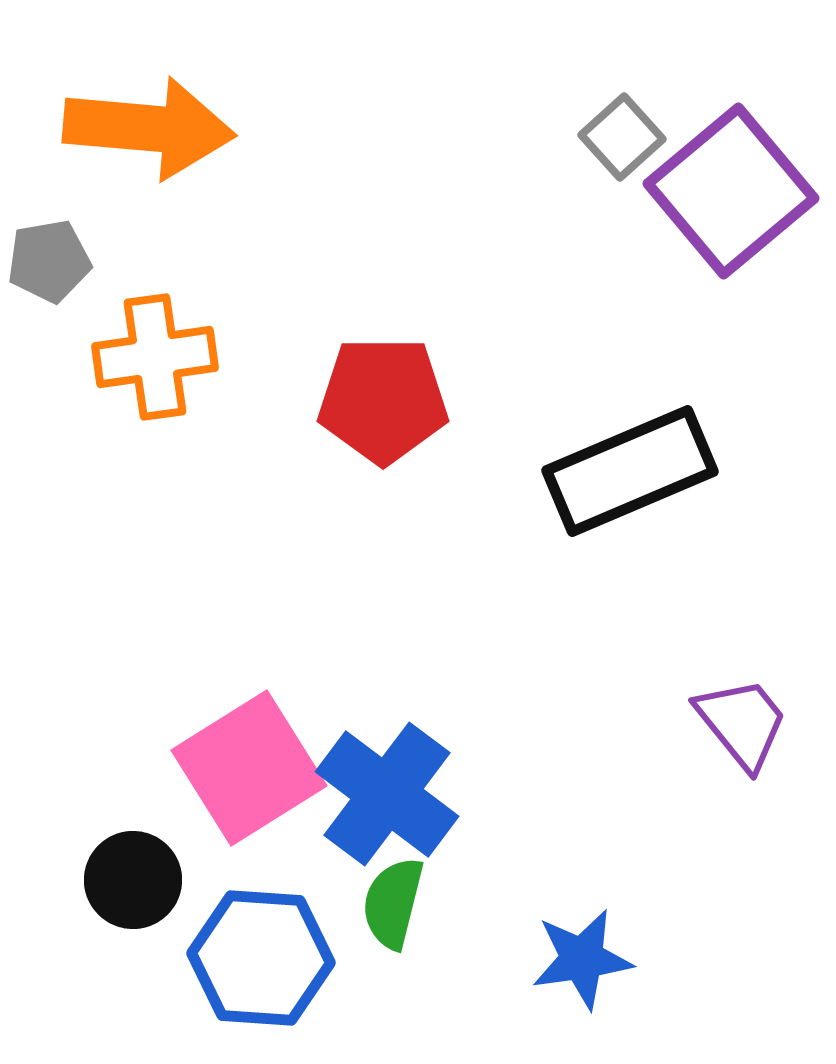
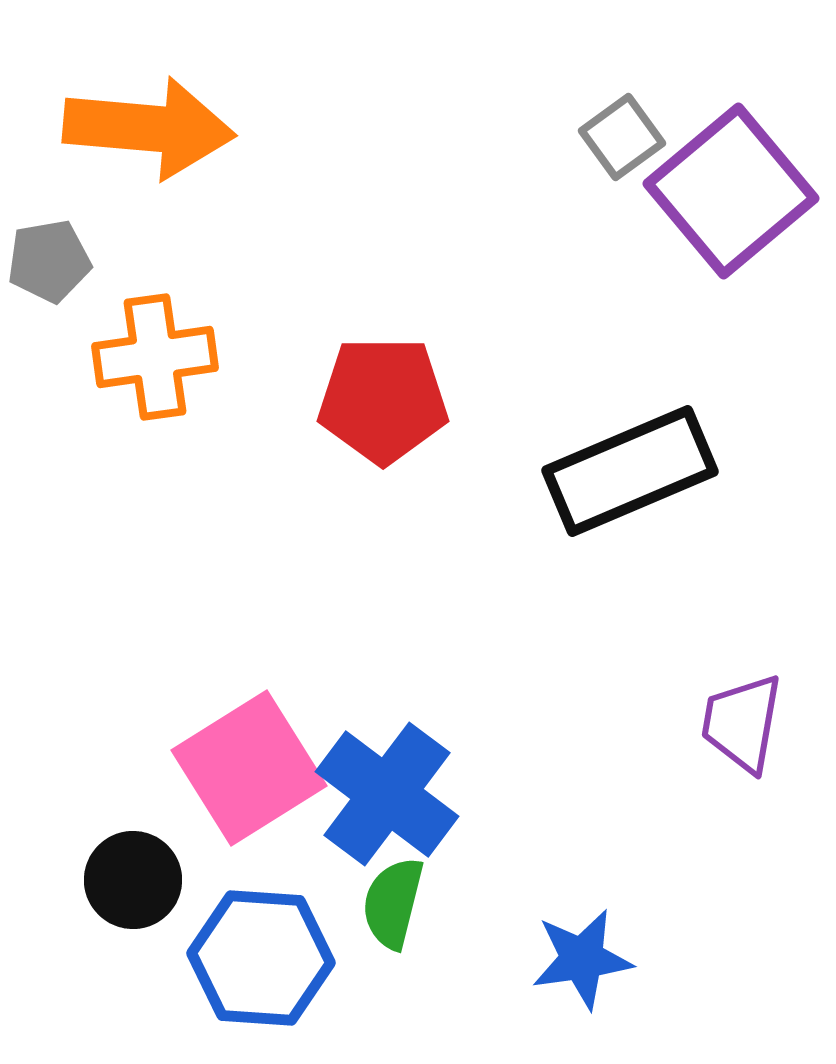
gray square: rotated 6 degrees clockwise
purple trapezoid: rotated 131 degrees counterclockwise
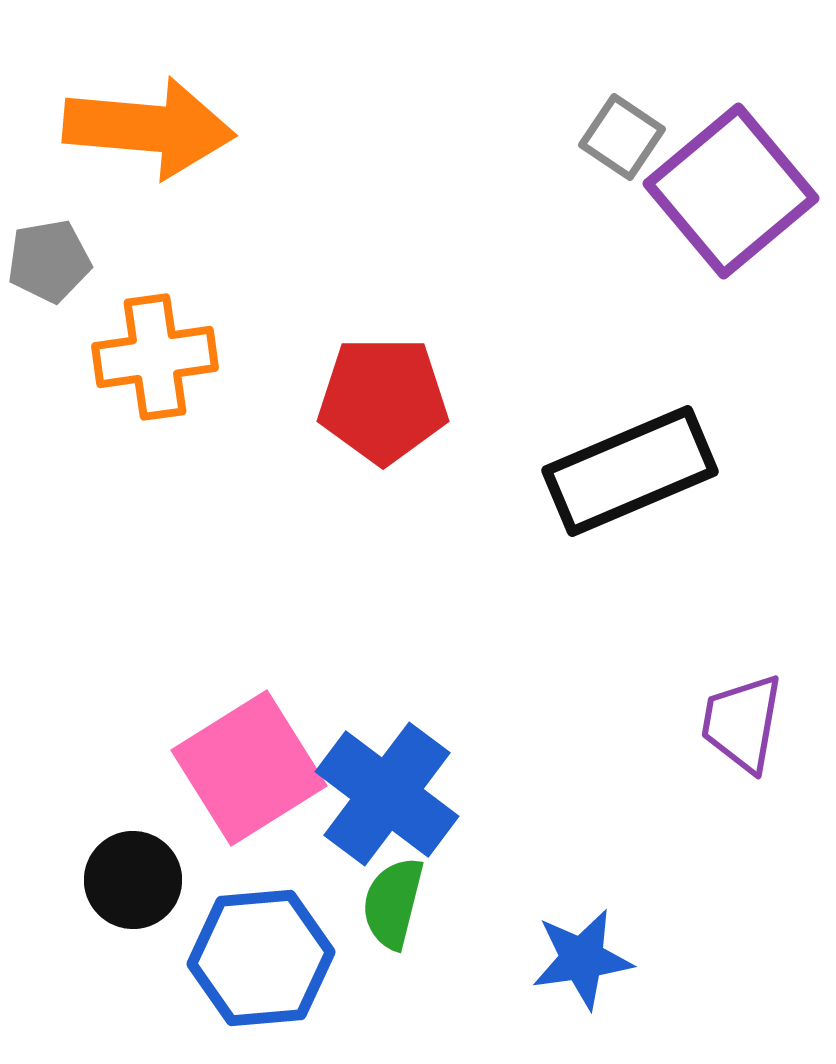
gray square: rotated 20 degrees counterclockwise
blue hexagon: rotated 9 degrees counterclockwise
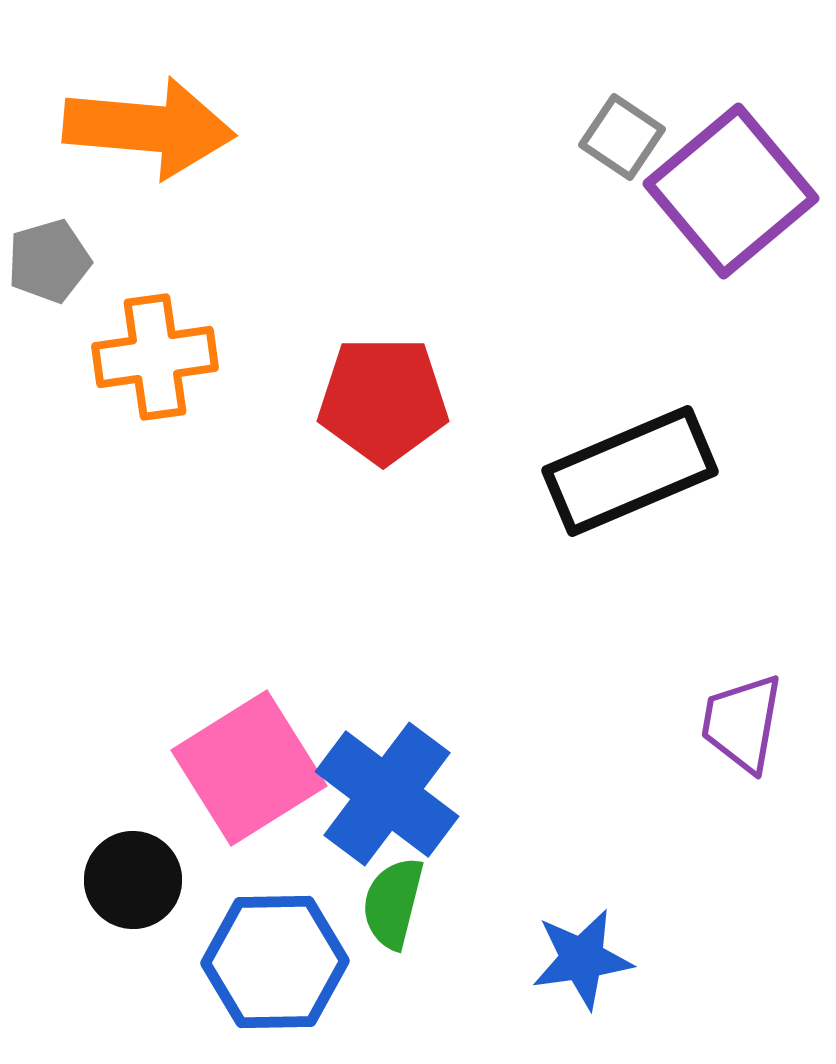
gray pentagon: rotated 6 degrees counterclockwise
blue hexagon: moved 14 px right, 4 px down; rotated 4 degrees clockwise
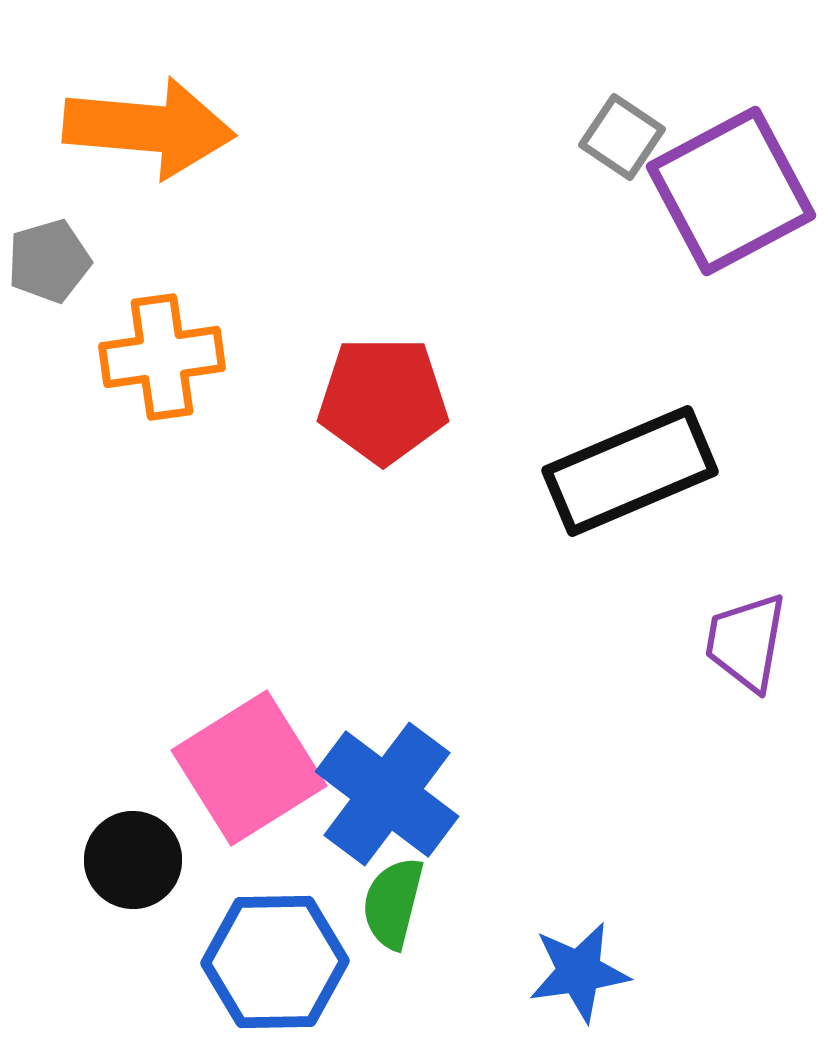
purple square: rotated 12 degrees clockwise
orange cross: moved 7 px right
purple trapezoid: moved 4 px right, 81 px up
black circle: moved 20 px up
blue star: moved 3 px left, 13 px down
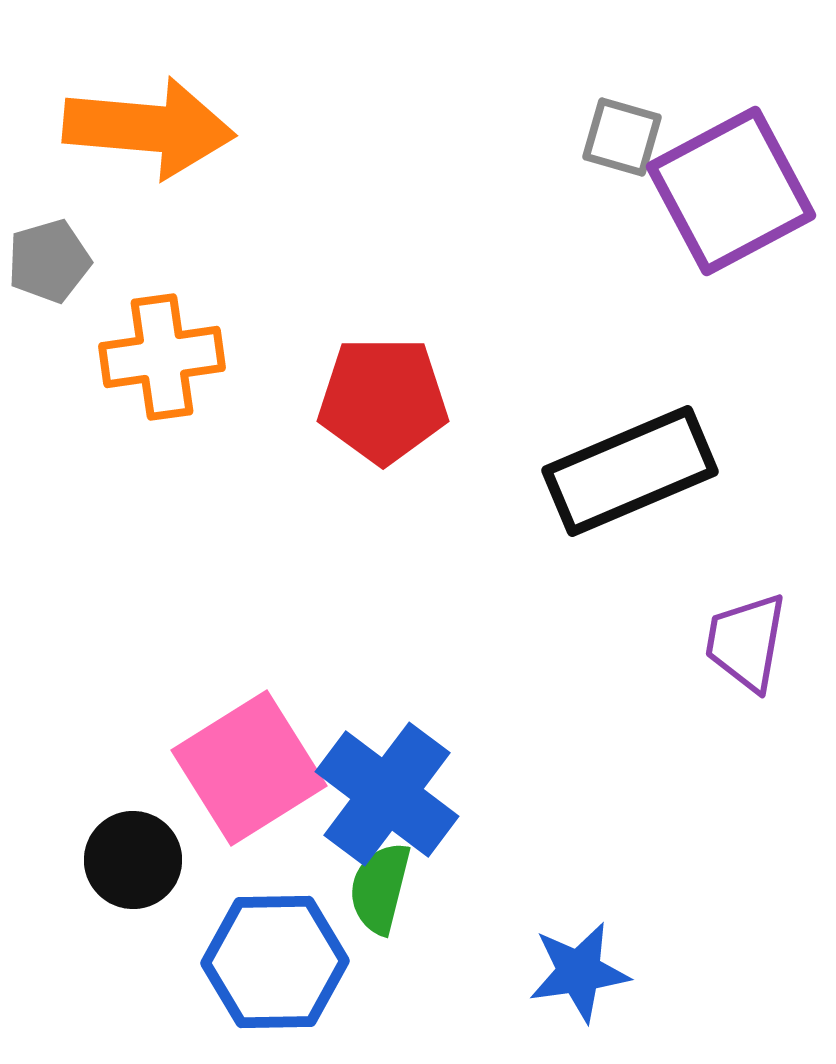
gray square: rotated 18 degrees counterclockwise
green semicircle: moved 13 px left, 15 px up
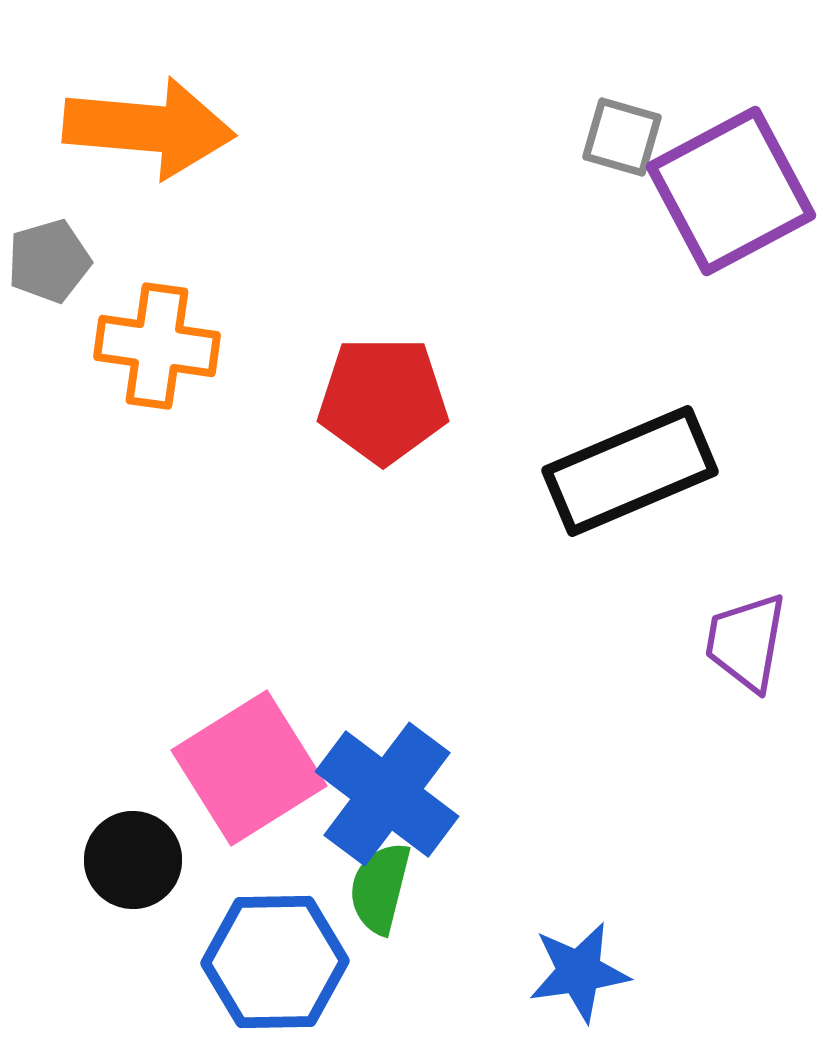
orange cross: moved 5 px left, 11 px up; rotated 16 degrees clockwise
